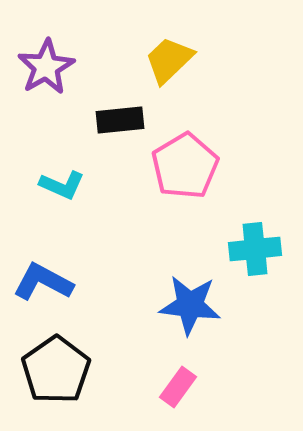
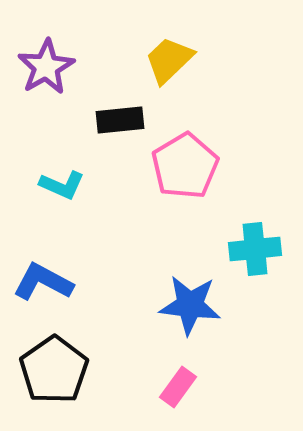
black pentagon: moved 2 px left
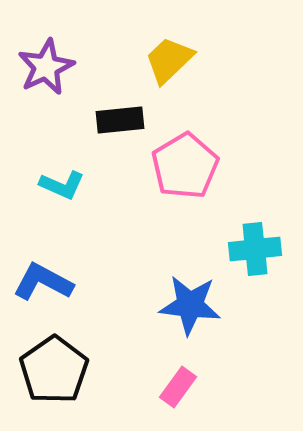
purple star: rotated 4 degrees clockwise
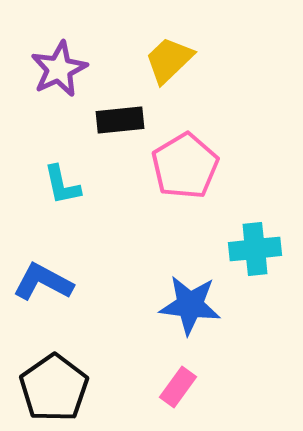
purple star: moved 13 px right, 2 px down
cyan L-shape: rotated 54 degrees clockwise
black pentagon: moved 18 px down
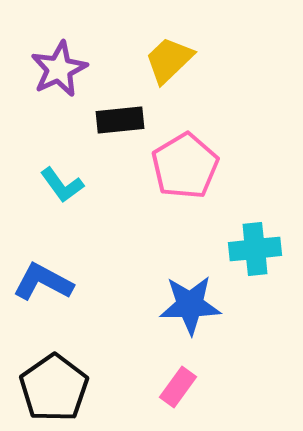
cyan L-shape: rotated 24 degrees counterclockwise
blue star: rotated 8 degrees counterclockwise
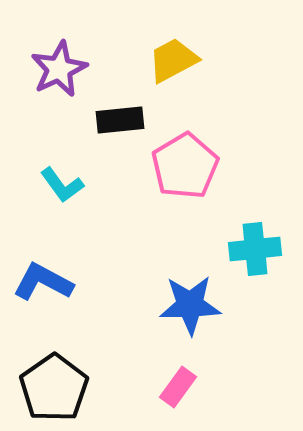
yellow trapezoid: moved 4 px right; rotated 16 degrees clockwise
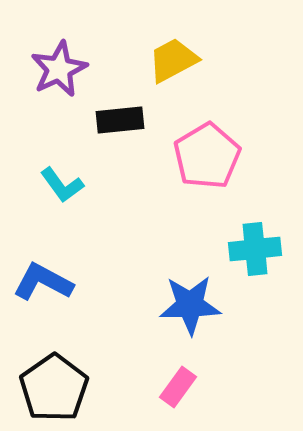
pink pentagon: moved 22 px right, 10 px up
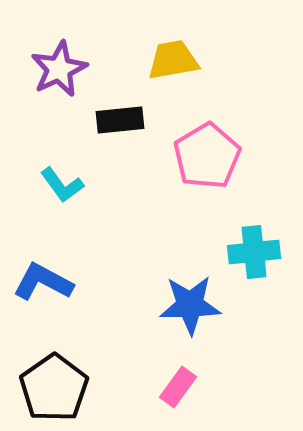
yellow trapezoid: rotated 18 degrees clockwise
cyan cross: moved 1 px left, 3 px down
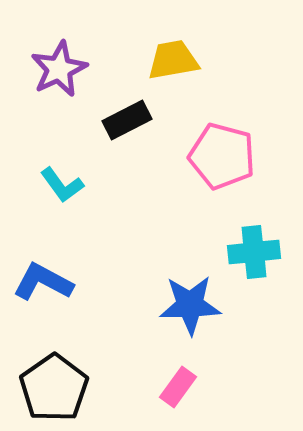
black rectangle: moved 7 px right; rotated 21 degrees counterclockwise
pink pentagon: moved 15 px right; rotated 26 degrees counterclockwise
